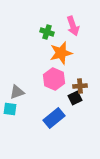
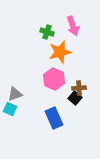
orange star: moved 1 px left, 1 px up
brown cross: moved 1 px left, 2 px down
gray triangle: moved 2 px left, 2 px down
black square: rotated 24 degrees counterclockwise
cyan square: rotated 16 degrees clockwise
blue rectangle: rotated 75 degrees counterclockwise
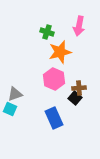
pink arrow: moved 6 px right; rotated 30 degrees clockwise
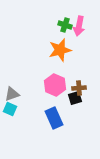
green cross: moved 18 px right, 7 px up
orange star: moved 2 px up
pink hexagon: moved 1 px right, 6 px down
gray triangle: moved 3 px left
black square: rotated 32 degrees clockwise
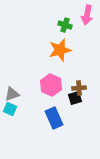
pink arrow: moved 8 px right, 11 px up
pink hexagon: moved 4 px left
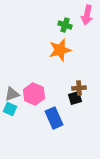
pink hexagon: moved 17 px left, 9 px down
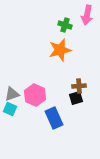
brown cross: moved 2 px up
pink hexagon: moved 1 px right, 1 px down
black square: moved 1 px right
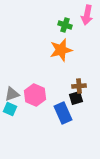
orange star: moved 1 px right
blue rectangle: moved 9 px right, 5 px up
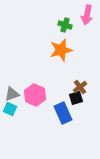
brown cross: moved 1 px right, 1 px down; rotated 32 degrees counterclockwise
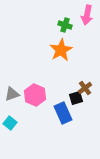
orange star: rotated 15 degrees counterclockwise
brown cross: moved 5 px right, 1 px down
cyan square: moved 14 px down; rotated 16 degrees clockwise
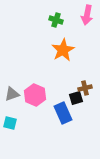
green cross: moved 9 px left, 5 px up
orange star: moved 2 px right
brown cross: rotated 24 degrees clockwise
cyan square: rotated 24 degrees counterclockwise
